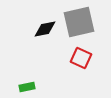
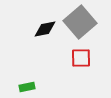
gray square: moved 1 px right; rotated 28 degrees counterclockwise
red square: rotated 25 degrees counterclockwise
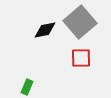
black diamond: moved 1 px down
green rectangle: rotated 56 degrees counterclockwise
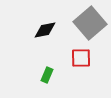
gray square: moved 10 px right, 1 px down
green rectangle: moved 20 px right, 12 px up
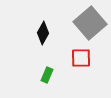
black diamond: moved 2 px left, 3 px down; rotated 50 degrees counterclockwise
